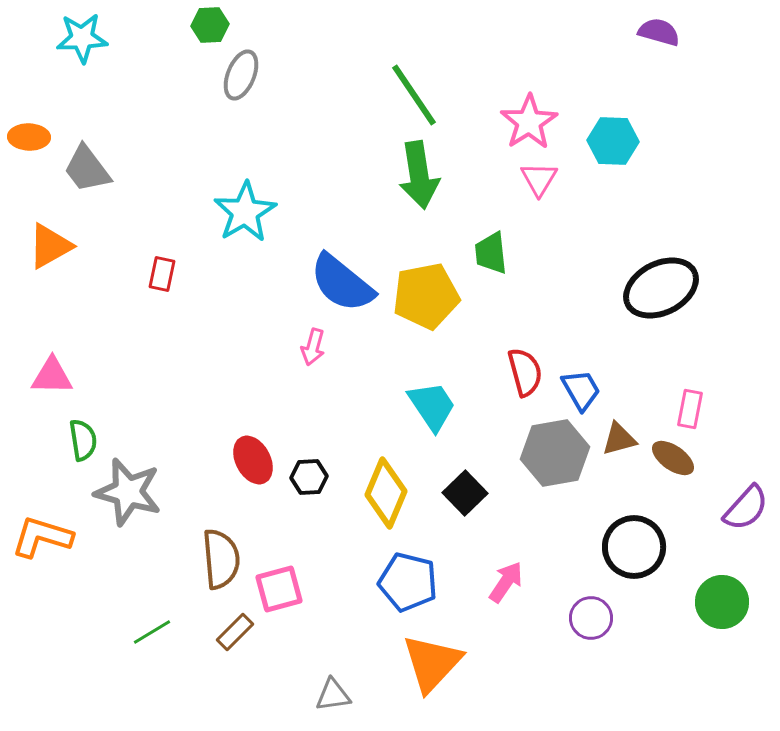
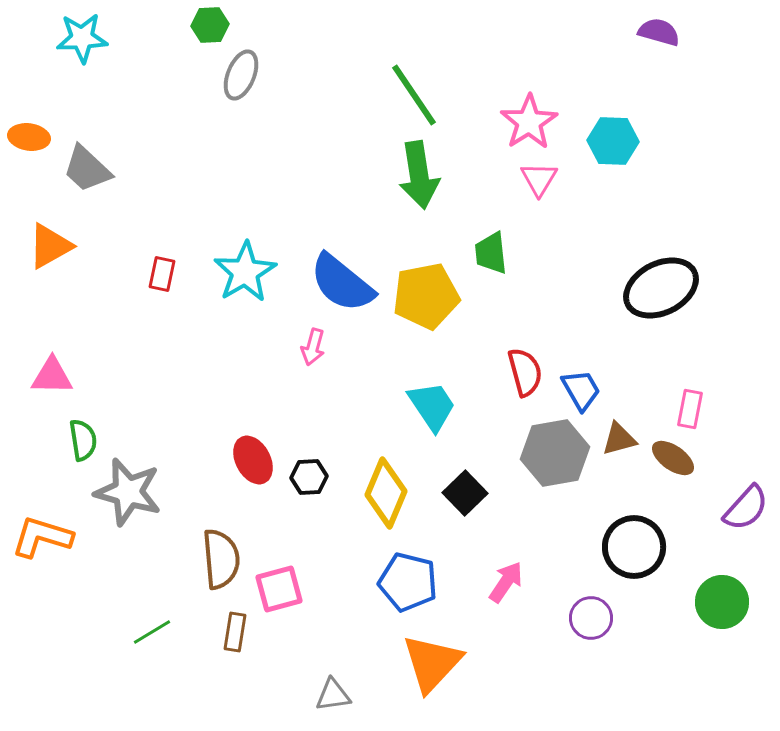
orange ellipse at (29, 137): rotated 6 degrees clockwise
gray trapezoid at (87, 169): rotated 10 degrees counterclockwise
cyan star at (245, 212): moved 60 px down
brown rectangle at (235, 632): rotated 36 degrees counterclockwise
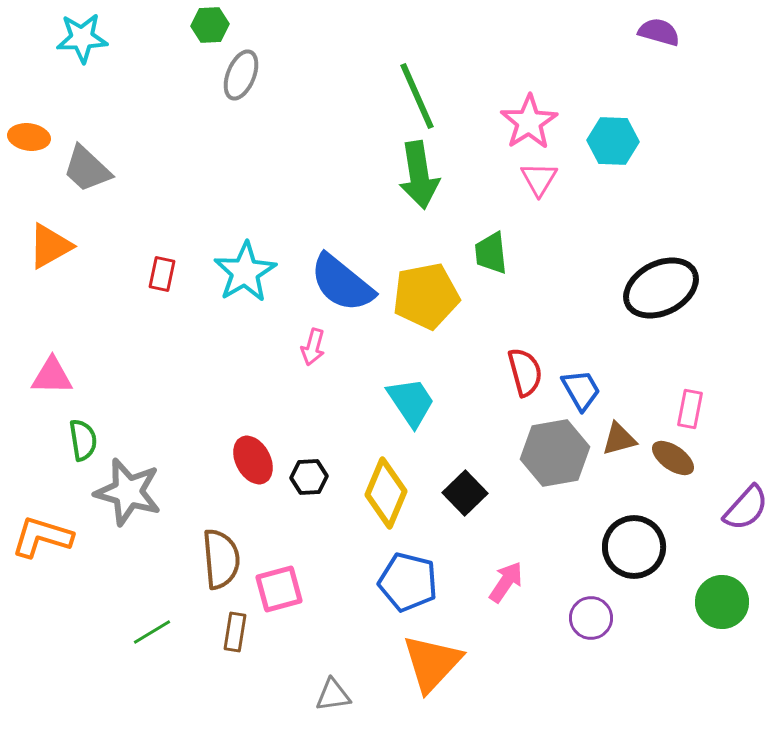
green line at (414, 95): moved 3 px right, 1 px down; rotated 10 degrees clockwise
cyan trapezoid at (432, 406): moved 21 px left, 4 px up
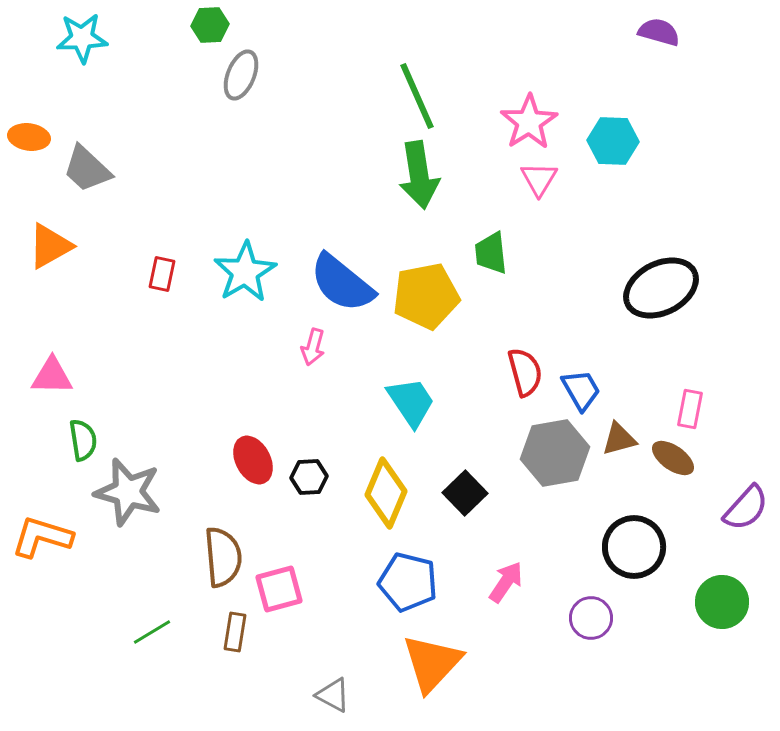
brown semicircle at (221, 559): moved 2 px right, 2 px up
gray triangle at (333, 695): rotated 36 degrees clockwise
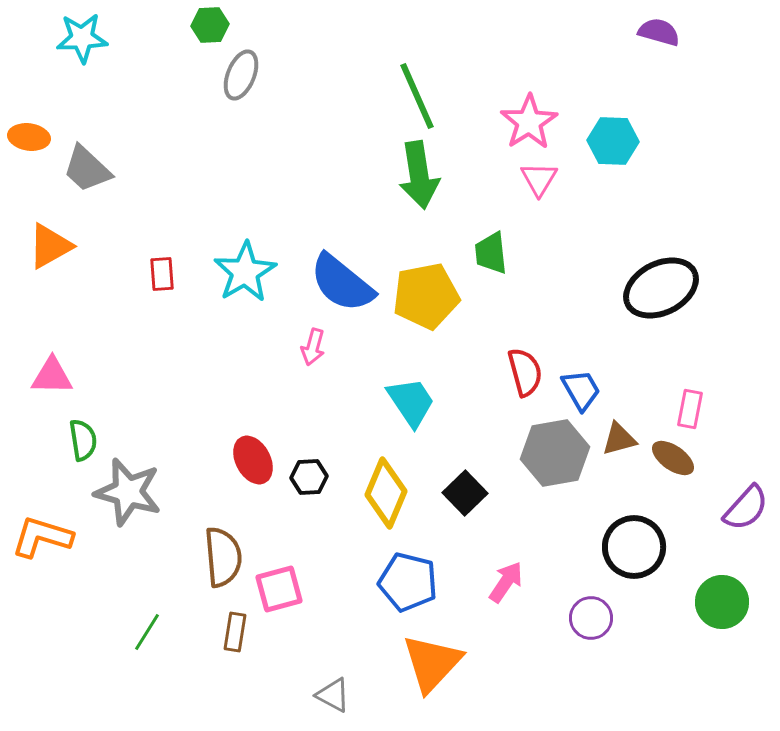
red rectangle at (162, 274): rotated 16 degrees counterclockwise
green line at (152, 632): moved 5 px left; rotated 27 degrees counterclockwise
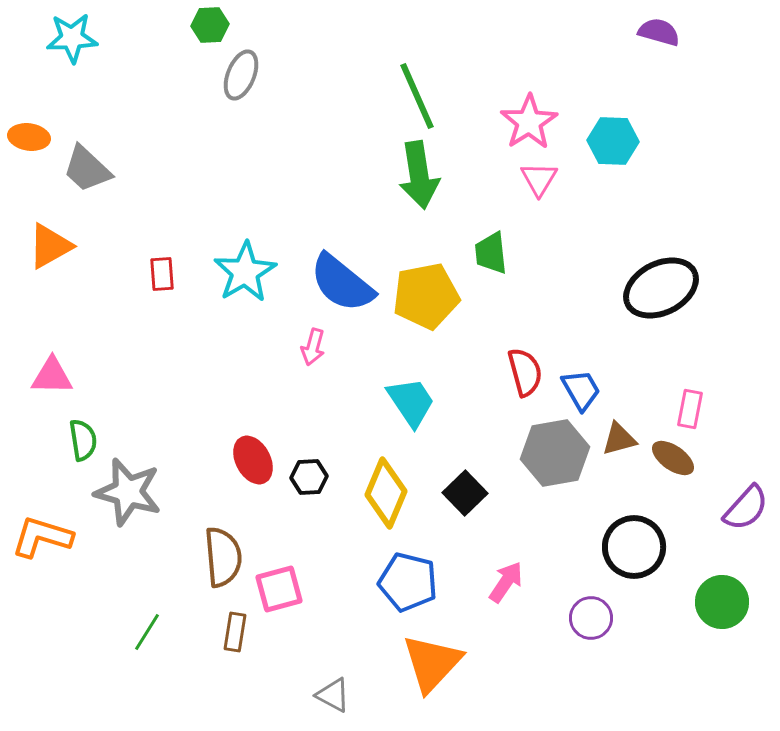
cyan star at (82, 38): moved 10 px left
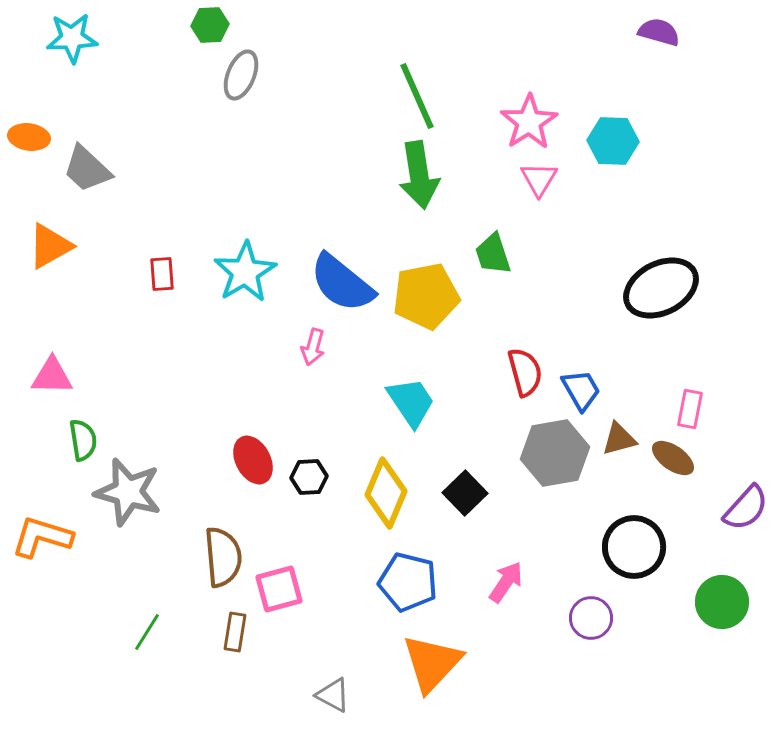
green trapezoid at (491, 253): moved 2 px right, 1 px down; rotated 12 degrees counterclockwise
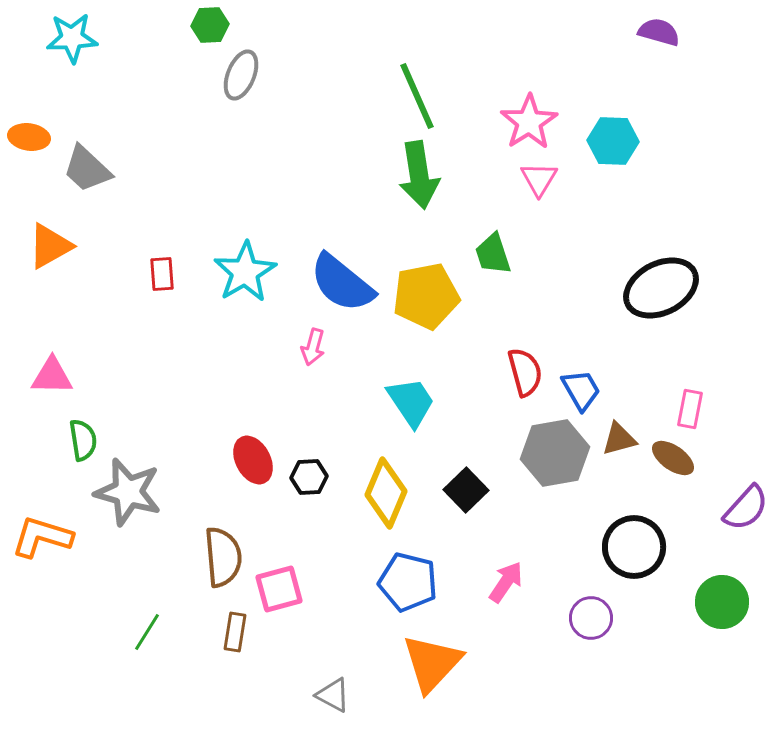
black square at (465, 493): moved 1 px right, 3 px up
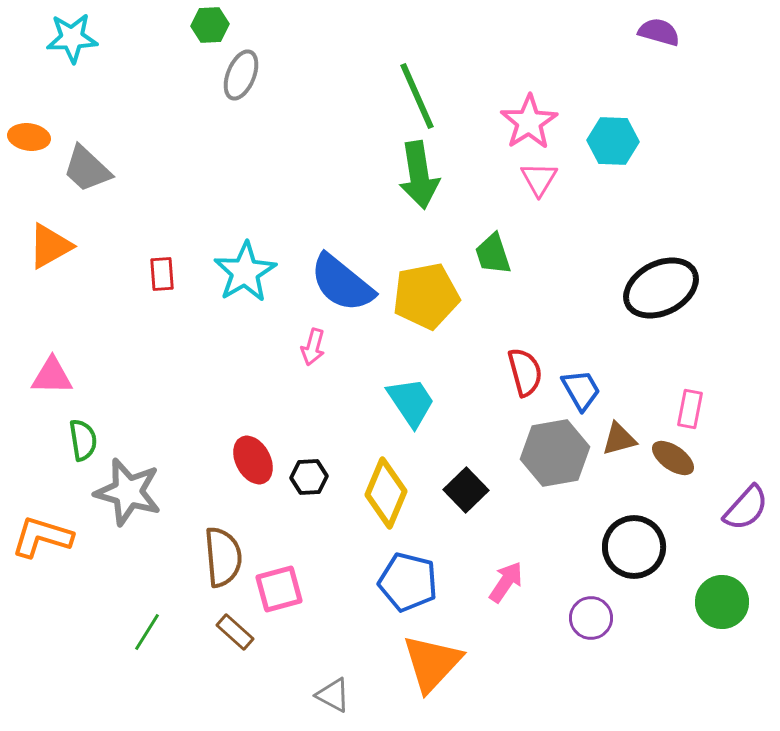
brown rectangle at (235, 632): rotated 57 degrees counterclockwise
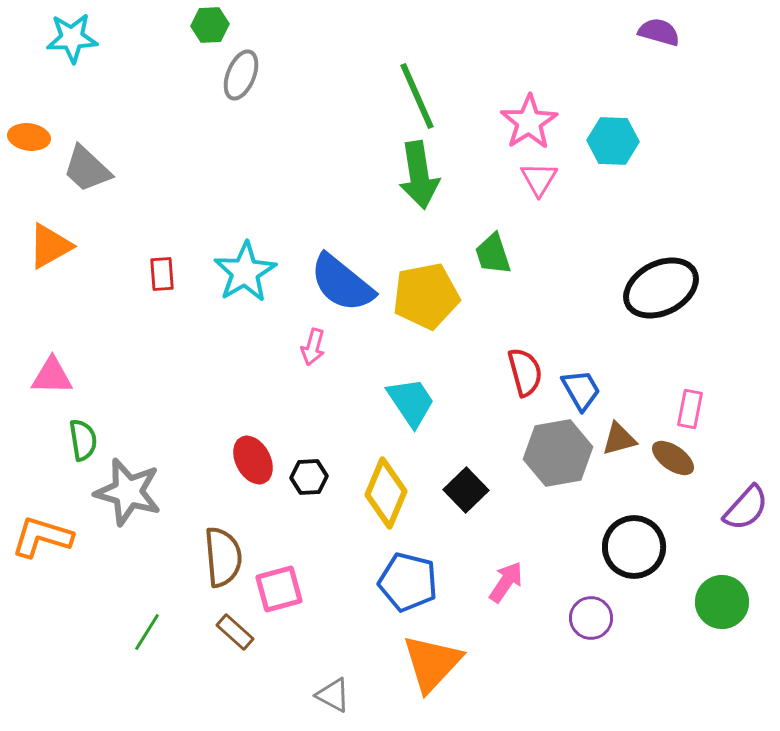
gray hexagon at (555, 453): moved 3 px right
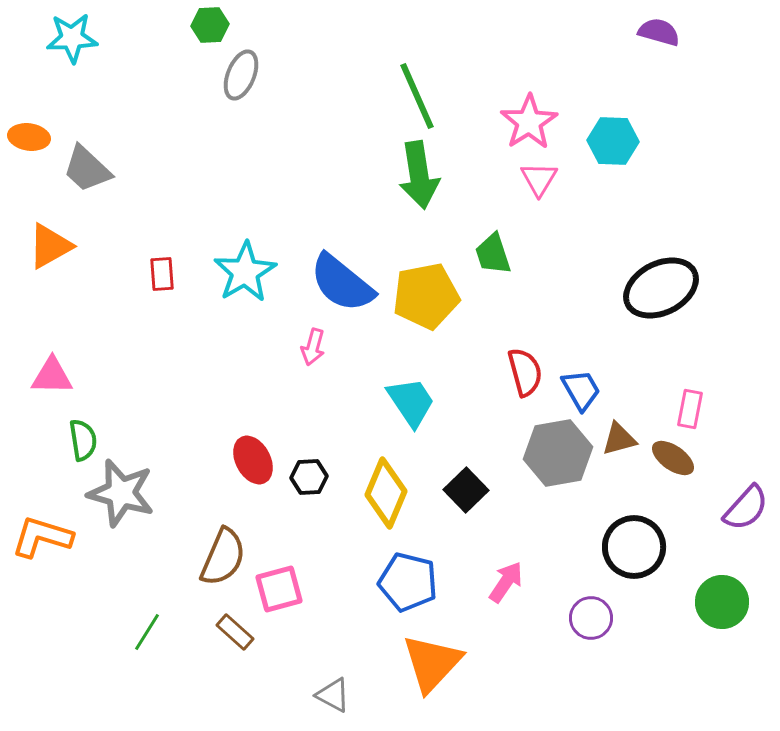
gray star at (128, 492): moved 7 px left, 1 px down
brown semicircle at (223, 557): rotated 28 degrees clockwise
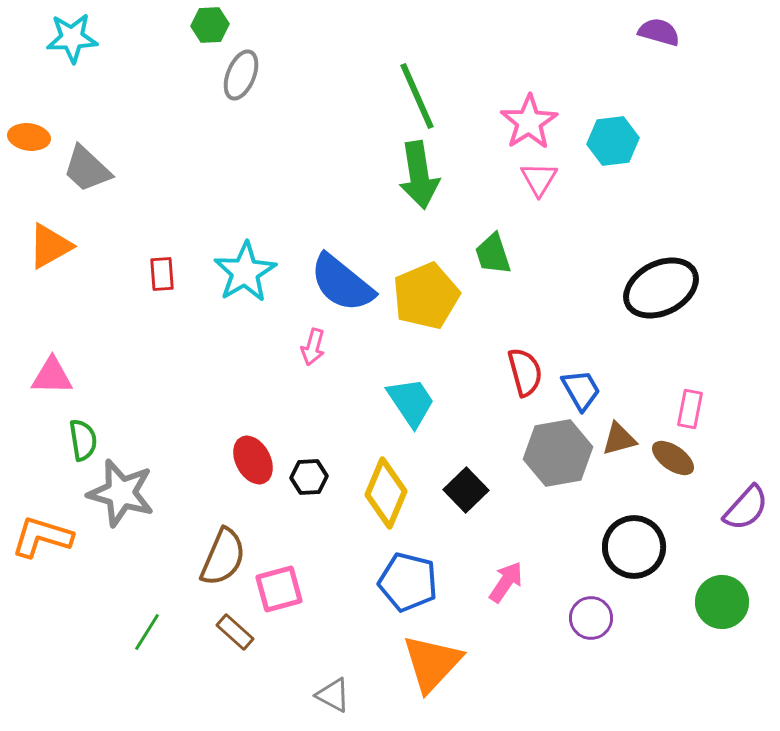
cyan hexagon at (613, 141): rotated 9 degrees counterclockwise
yellow pentagon at (426, 296): rotated 12 degrees counterclockwise
